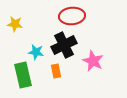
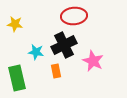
red ellipse: moved 2 px right
green rectangle: moved 6 px left, 3 px down
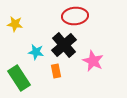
red ellipse: moved 1 px right
black cross: rotated 15 degrees counterclockwise
green rectangle: moved 2 px right; rotated 20 degrees counterclockwise
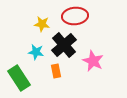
yellow star: moved 27 px right
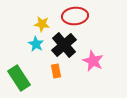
cyan star: moved 8 px up; rotated 21 degrees clockwise
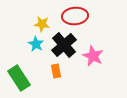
pink star: moved 5 px up
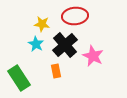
black cross: moved 1 px right
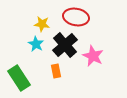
red ellipse: moved 1 px right, 1 px down; rotated 15 degrees clockwise
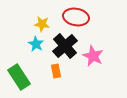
black cross: moved 1 px down
green rectangle: moved 1 px up
